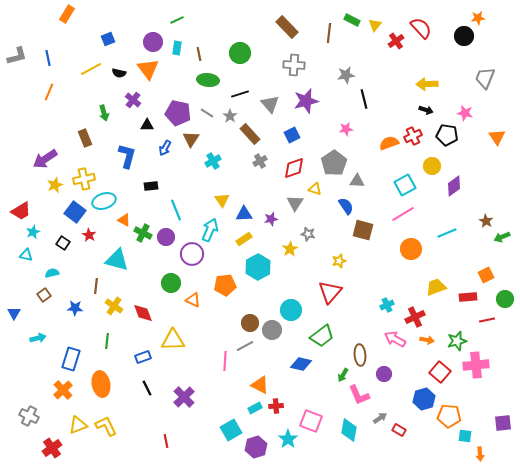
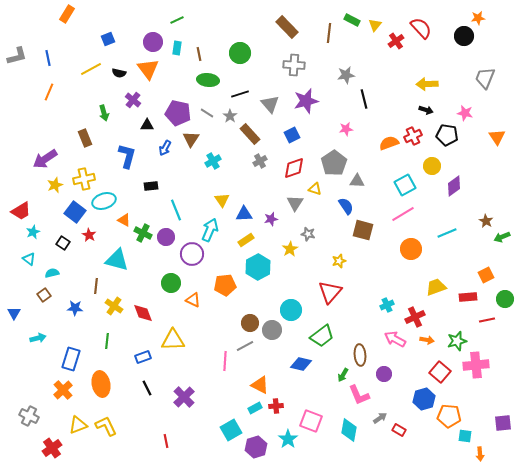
yellow rectangle at (244, 239): moved 2 px right, 1 px down
cyan triangle at (26, 255): moved 3 px right, 4 px down; rotated 24 degrees clockwise
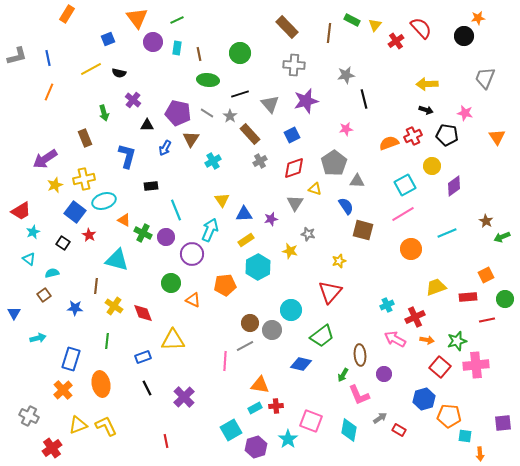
orange triangle at (148, 69): moved 11 px left, 51 px up
yellow star at (290, 249): moved 2 px down; rotated 28 degrees counterclockwise
red square at (440, 372): moved 5 px up
orange triangle at (260, 385): rotated 18 degrees counterclockwise
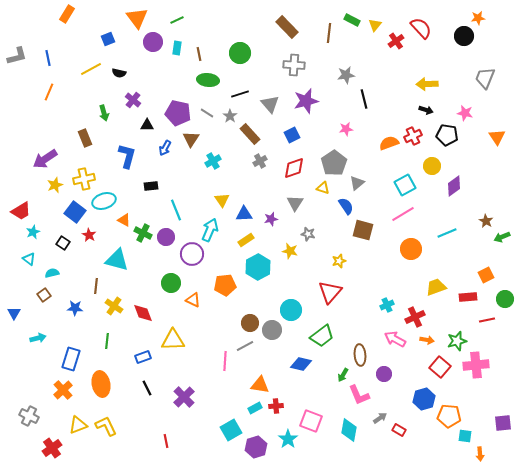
gray triangle at (357, 181): moved 2 px down; rotated 42 degrees counterclockwise
yellow triangle at (315, 189): moved 8 px right, 1 px up
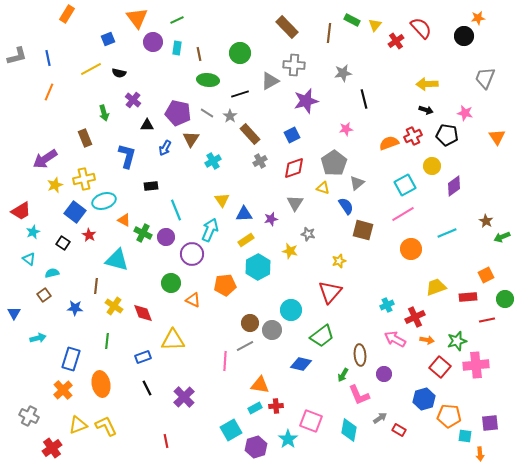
gray star at (346, 75): moved 3 px left, 2 px up
gray triangle at (270, 104): moved 23 px up; rotated 42 degrees clockwise
purple square at (503, 423): moved 13 px left
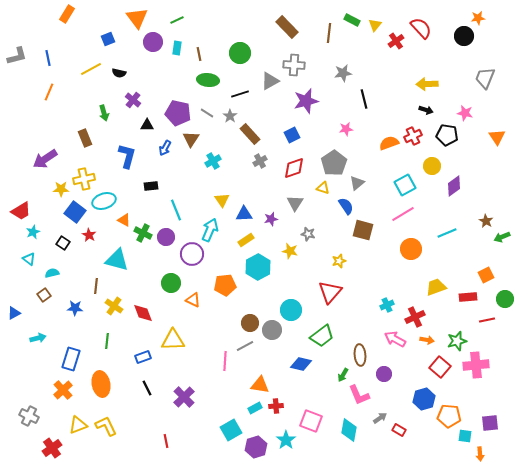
yellow star at (55, 185): moved 6 px right, 4 px down; rotated 21 degrees clockwise
blue triangle at (14, 313): rotated 32 degrees clockwise
cyan star at (288, 439): moved 2 px left, 1 px down
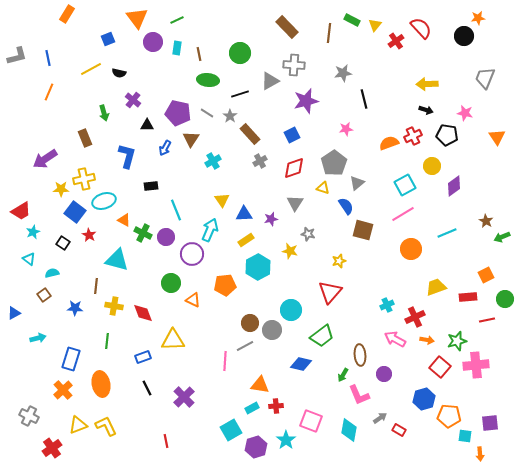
yellow cross at (114, 306): rotated 24 degrees counterclockwise
cyan rectangle at (255, 408): moved 3 px left
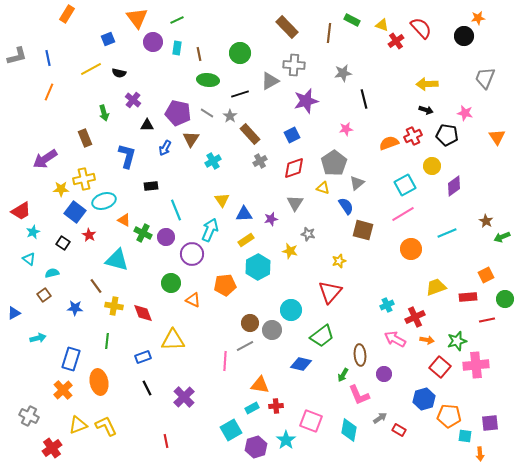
yellow triangle at (375, 25): moved 7 px right; rotated 48 degrees counterclockwise
brown line at (96, 286): rotated 42 degrees counterclockwise
orange ellipse at (101, 384): moved 2 px left, 2 px up
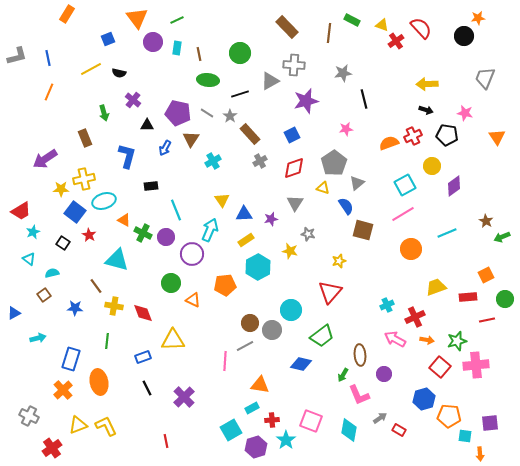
red cross at (276, 406): moved 4 px left, 14 px down
